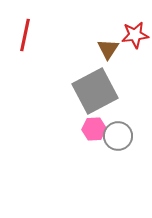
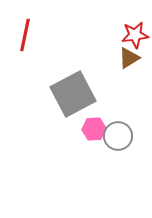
brown triangle: moved 21 px right, 9 px down; rotated 25 degrees clockwise
gray square: moved 22 px left, 3 px down
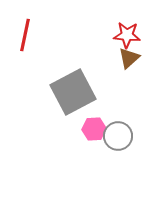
red star: moved 8 px left; rotated 12 degrees clockwise
brown triangle: rotated 10 degrees counterclockwise
gray square: moved 2 px up
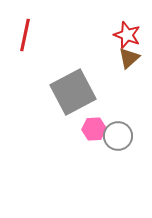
red star: rotated 16 degrees clockwise
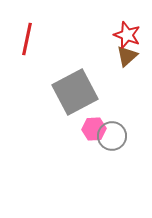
red line: moved 2 px right, 4 px down
brown triangle: moved 2 px left, 2 px up
gray square: moved 2 px right
gray circle: moved 6 px left
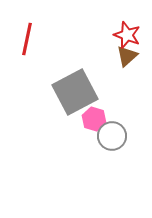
pink hexagon: moved 10 px up; rotated 20 degrees clockwise
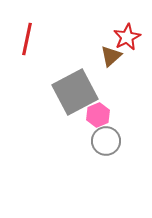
red star: moved 2 px down; rotated 24 degrees clockwise
brown triangle: moved 16 px left
pink hexagon: moved 4 px right, 4 px up; rotated 20 degrees clockwise
gray circle: moved 6 px left, 5 px down
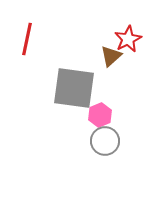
red star: moved 1 px right, 2 px down
gray square: moved 1 px left, 4 px up; rotated 36 degrees clockwise
pink hexagon: moved 2 px right
gray circle: moved 1 px left
